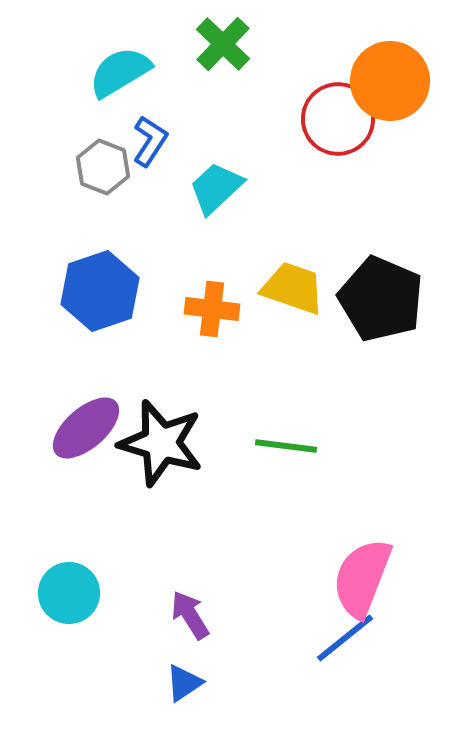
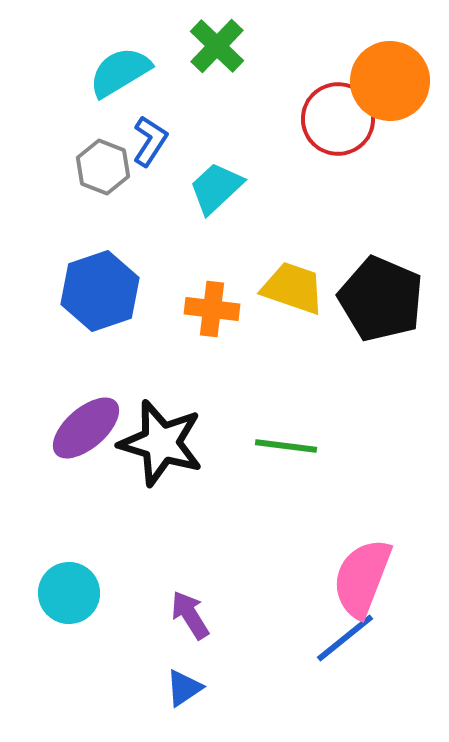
green cross: moved 6 px left, 2 px down
blue triangle: moved 5 px down
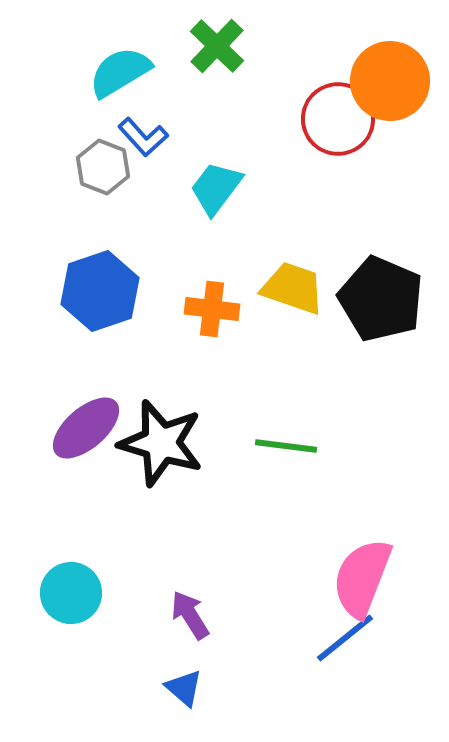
blue L-shape: moved 7 px left, 4 px up; rotated 105 degrees clockwise
cyan trapezoid: rotated 10 degrees counterclockwise
cyan circle: moved 2 px right
blue triangle: rotated 45 degrees counterclockwise
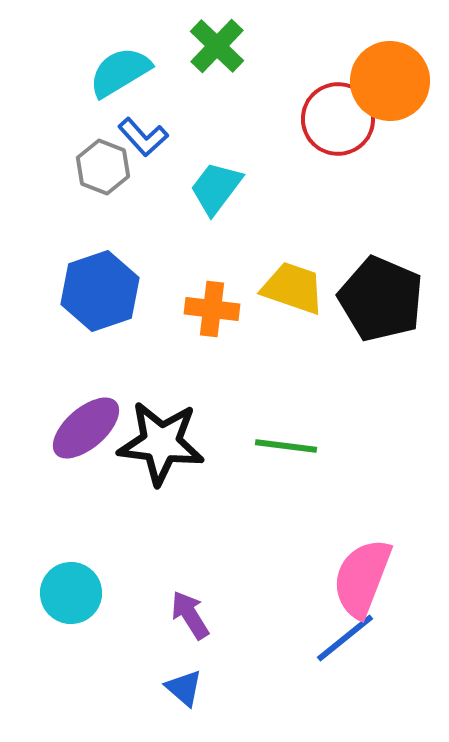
black star: rotated 10 degrees counterclockwise
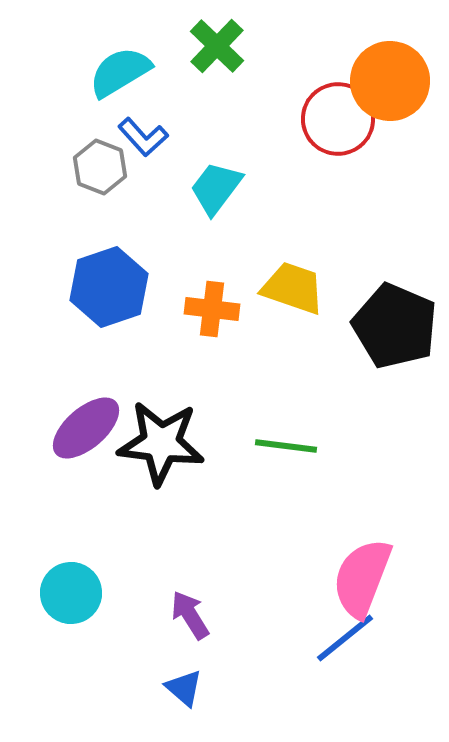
gray hexagon: moved 3 px left
blue hexagon: moved 9 px right, 4 px up
black pentagon: moved 14 px right, 27 px down
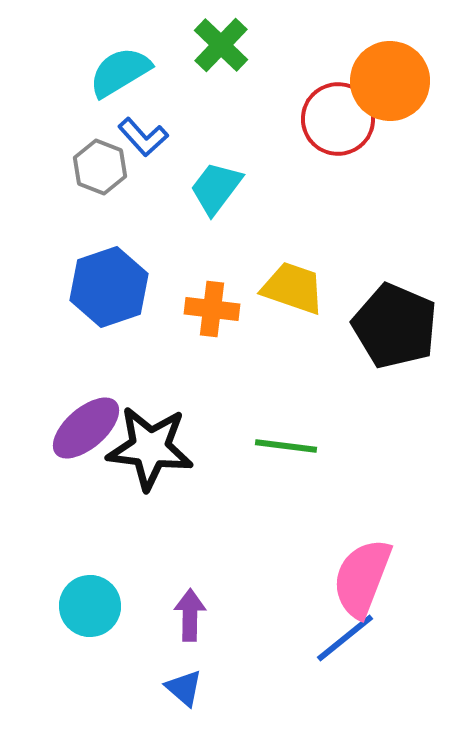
green cross: moved 4 px right, 1 px up
black star: moved 11 px left, 5 px down
cyan circle: moved 19 px right, 13 px down
purple arrow: rotated 33 degrees clockwise
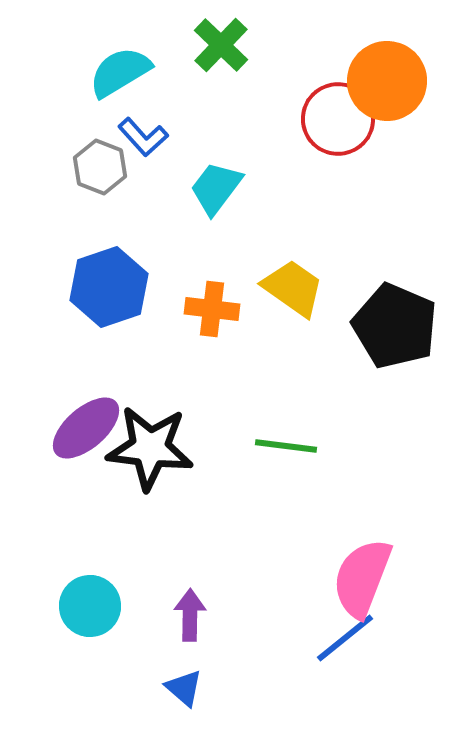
orange circle: moved 3 px left
yellow trapezoid: rotated 16 degrees clockwise
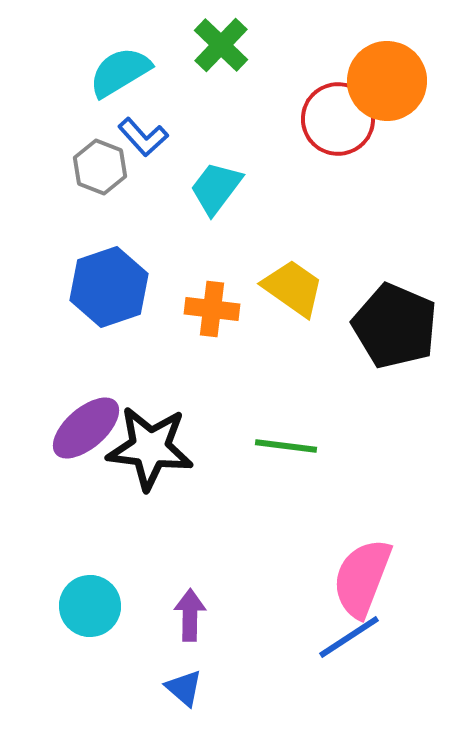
blue line: moved 4 px right, 1 px up; rotated 6 degrees clockwise
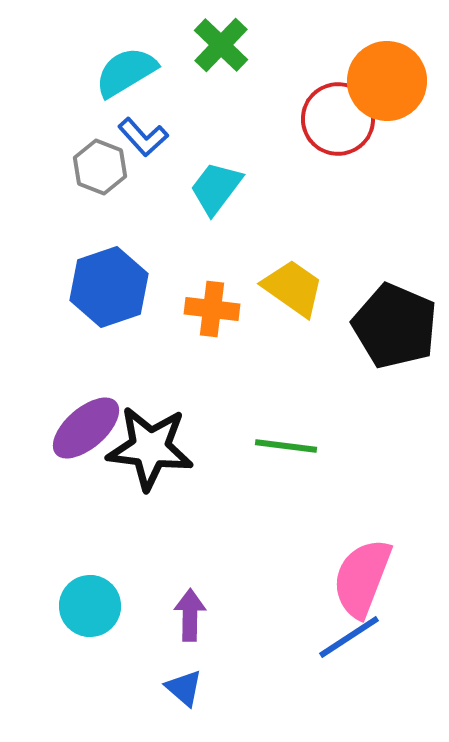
cyan semicircle: moved 6 px right
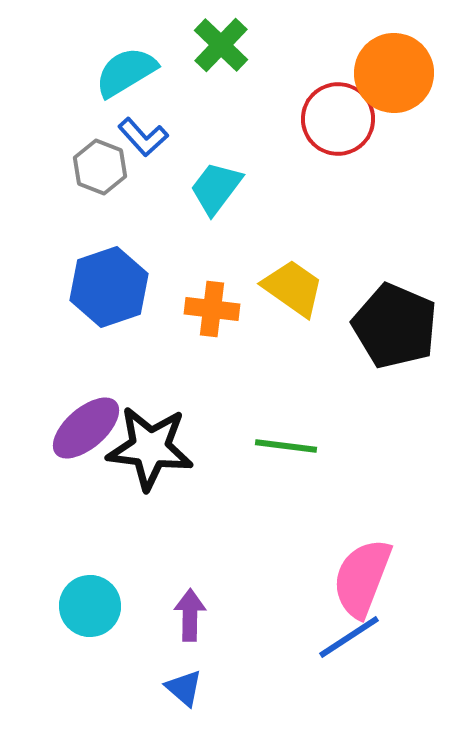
orange circle: moved 7 px right, 8 px up
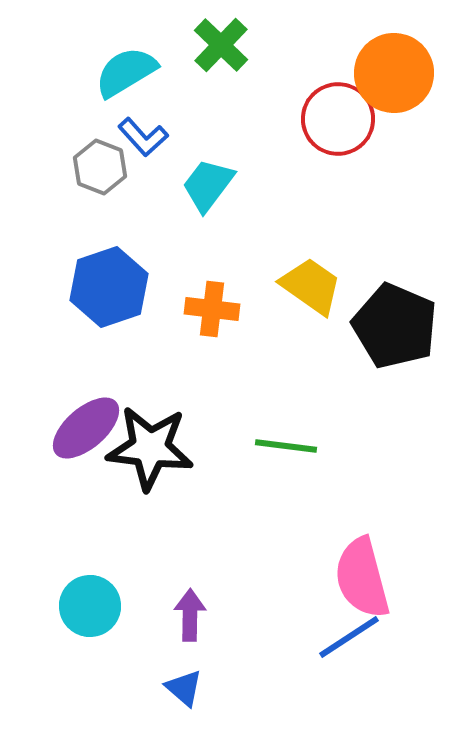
cyan trapezoid: moved 8 px left, 3 px up
yellow trapezoid: moved 18 px right, 2 px up
pink semicircle: rotated 36 degrees counterclockwise
